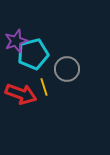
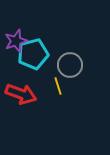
gray circle: moved 3 px right, 4 px up
yellow line: moved 14 px right, 1 px up
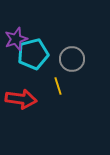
purple star: moved 2 px up
gray circle: moved 2 px right, 6 px up
red arrow: moved 5 px down; rotated 12 degrees counterclockwise
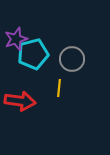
yellow line: moved 1 px right, 2 px down; rotated 24 degrees clockwise
red arrow: moved 1 px left, 2 px down
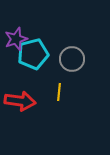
yellow line: moved 4 px down
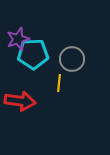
purple star: moved 2 px right
cyan pentagon: rotated 12 degrees clockwise
yellow line: moved 9 px up
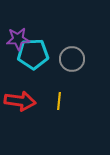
purple star: rotated 15 degrees clockwise
yellow line: moved 18 px down
